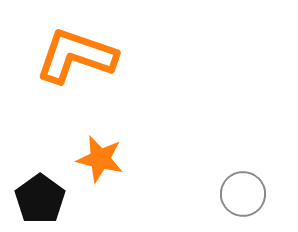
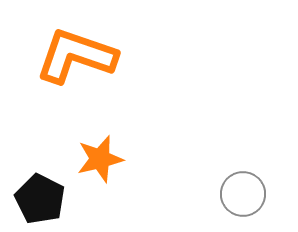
orange star: rotated 27 degrees counterclockwise
black pentagon: rotated 9 degrees counterclockwise
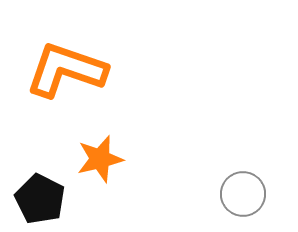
orange L-shape: moved 10 px left, 14 px down
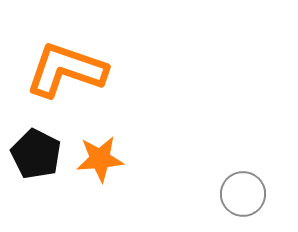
orange star: rotated 9 degrees clockwise
black pentagon: moved 4 px left, 45 px up
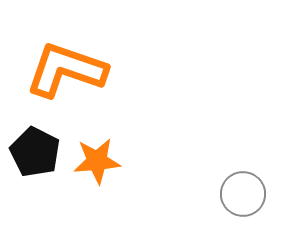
black pentagon: moved 1 px left, 2 px up
orange star: moved 3 px left, 2 px down
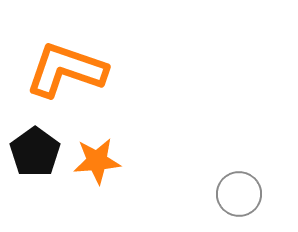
black pentagon: rotated 9 degrees clockwise
gray circle: moved 4 px left
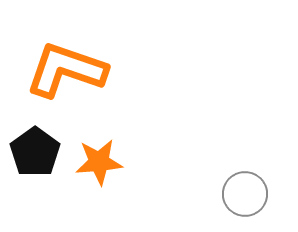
orange star: moved 2 px right, 1 px down
gray circle: moved 6 px right
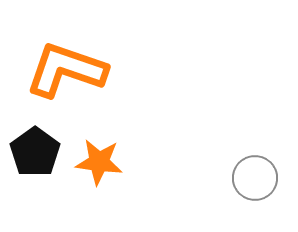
orange star: rotated 12 degrees clockwise
gray circle: moved 10 px right, 16 px up
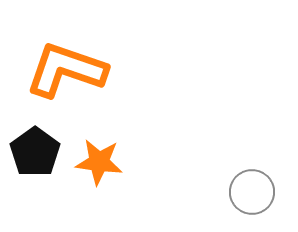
gray circle: moved 3 px left, 14 px down
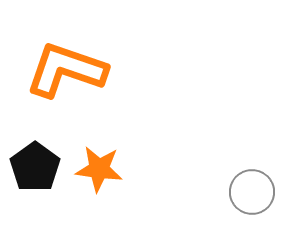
black pentagon: moved 15 px down
orange star: moved 7 px down
